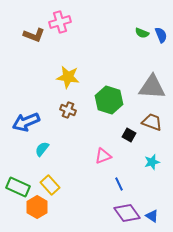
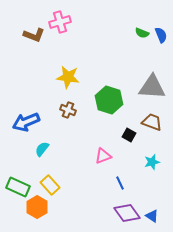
blue line: moved 1 px right, 1 px up
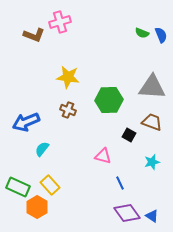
green hexagon: rotated 20 degrees counterclockwise
pink triangle: rotated 36 degrees clockwise
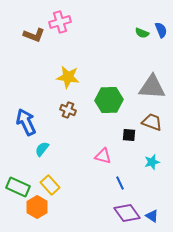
blue semicircle: moved 5 px up
blue arrow: rotated 88 degrees clockwise
black square: rotated 24 degrees counterclockwise
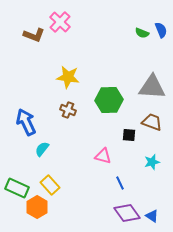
pink cross: rotated 30 degrees counterclockwise
green rectangle: moved 1 px left, 1 px down
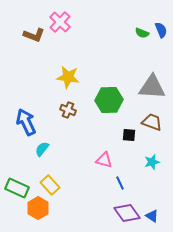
pink triangle: moved 1 px right, 4 px down
orange hexagon: moved 1 px right, 1 px down
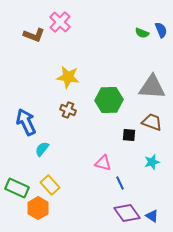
pink triangle: moved 1 px left, 3 px down
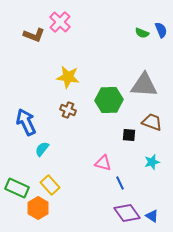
gray triangle: moved 8 px left, 2 px up
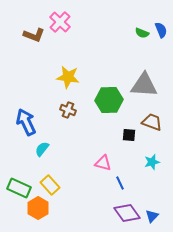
green rectangle: moved 2 px right
blue triangle: rotated 40 degrees clockwise
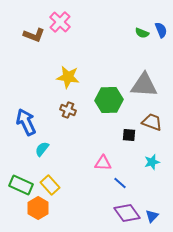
pink triangle: rotated 12 degrees counterclockwise
blue line: rotated 24 degrees counterclockwise
green rectangle: moved 2 px right, 3 px up
